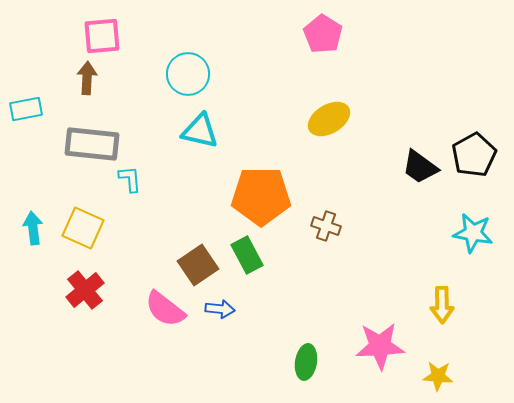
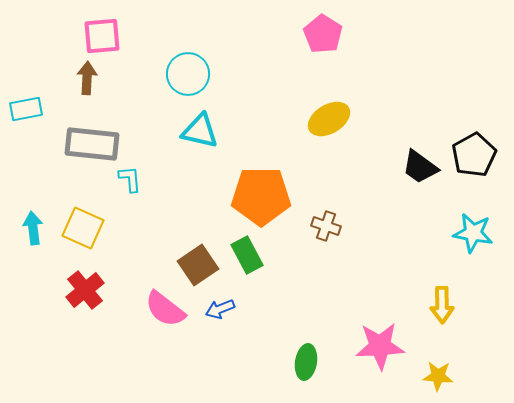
blue arrow: rotated 152 degrees clockwise
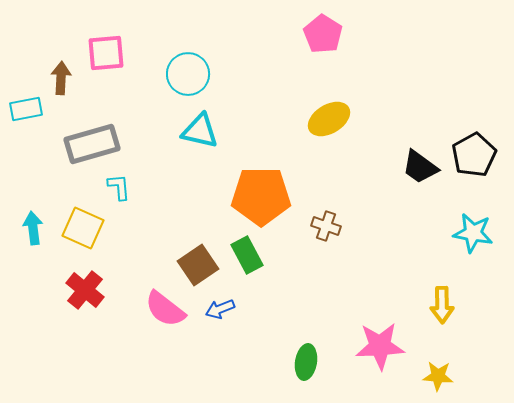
pink square: moved 4 px right, 17 px down
brown arrow: moved 26 px left
gray rectangle: rotated 22 degrees counterclockwise
cyan L-shape: moved 11 px left, 8 px down
red cross: rotated 12 degrees counterclockwise
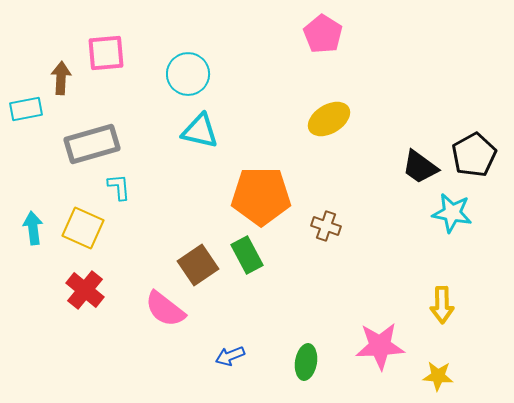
cyan star: moved 21 px left, 20 px up
blue arrow: moved 10 px right, 47 px down
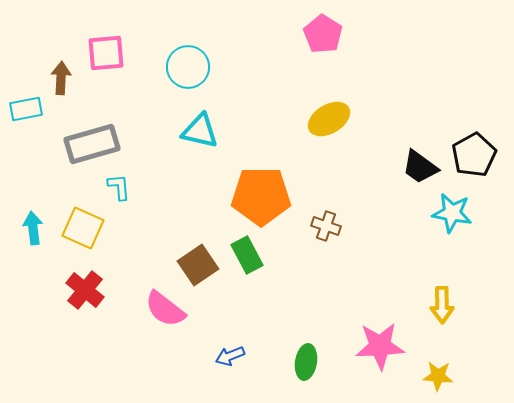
cyan circle: moved 7 px up
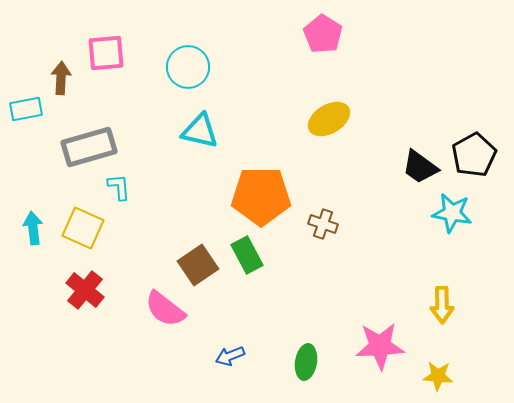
gray rectangle: moved 3 px left, 3 px down
brown cross: moved 3 px left, 2 px up
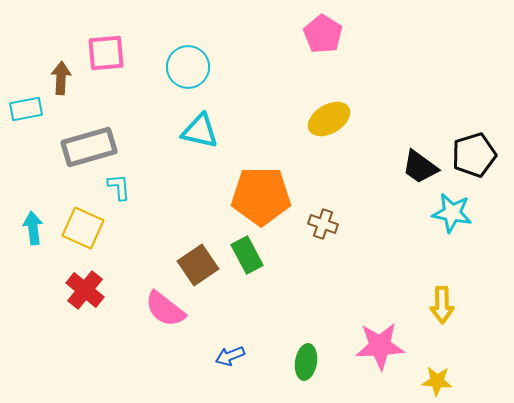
black pentagon: rotated 12 degrees clockwise
yellow star: moved 1 px left, 5 px down
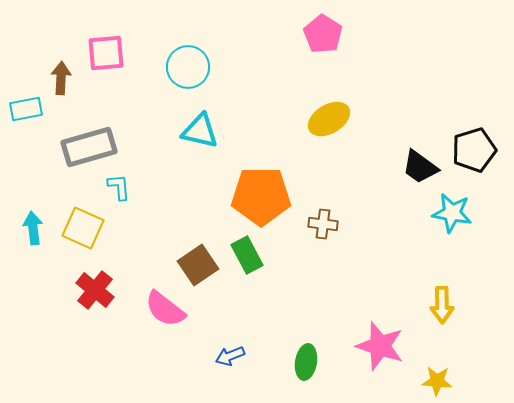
black pentagon: moved 5 px up
brown cross: rotated 12 degrees counterclockwise
red cross: moved 10 px right
pink star: rotated 21 degrees clockwise
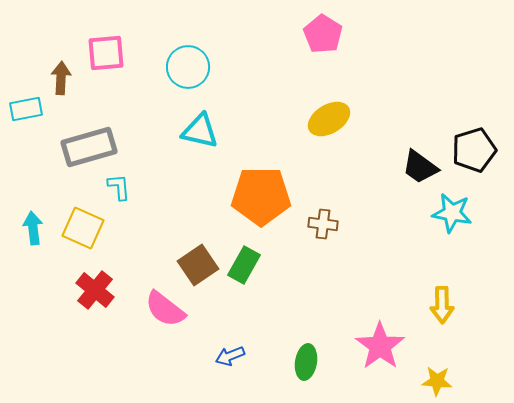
green rectangle: moved 3 px left, 10 px down; rotated 57 degrees clockwise
pink star: rotated 18 degrees clockwise
